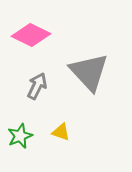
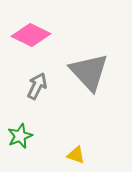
yellow triangle: moved 15 px right, 23 px down
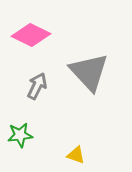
green star: moved 1 px up; rotated 15 degrees clockwise
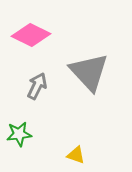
green star: moved 1 px left, 1 px up
